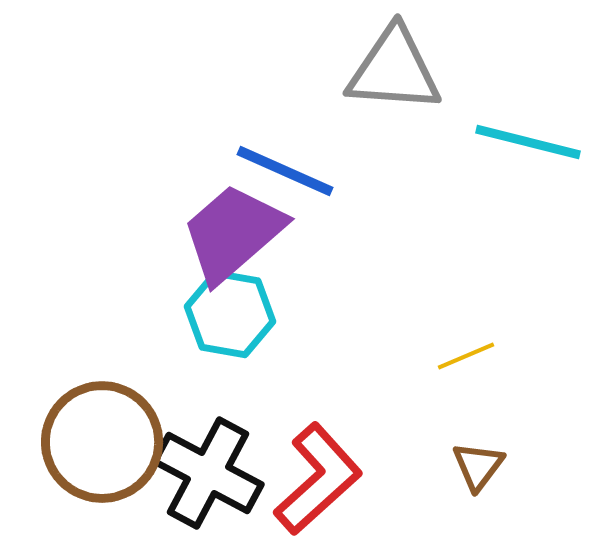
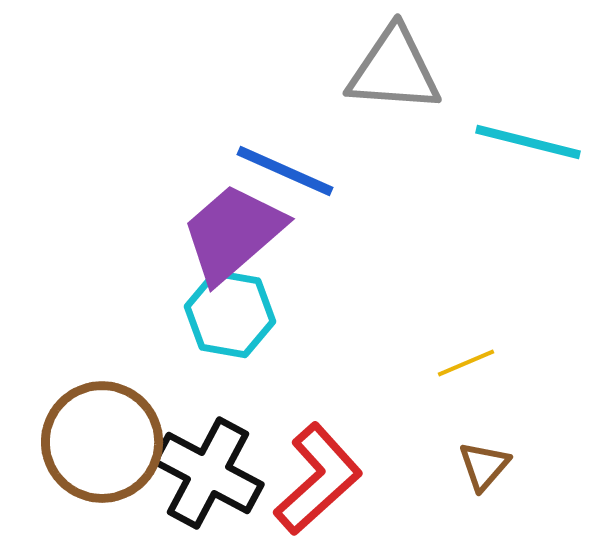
yellow line: moved 7 px down
brown triangle: moved 6 px right; rotated 4 degrees clockwise
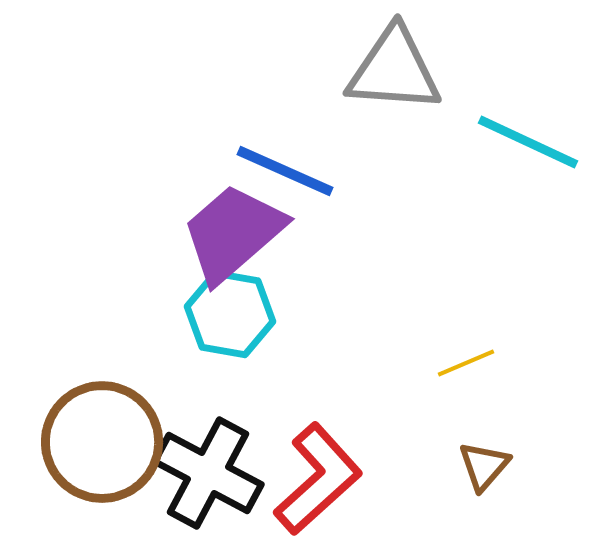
cyan line: rotated 11 degrees clockwise
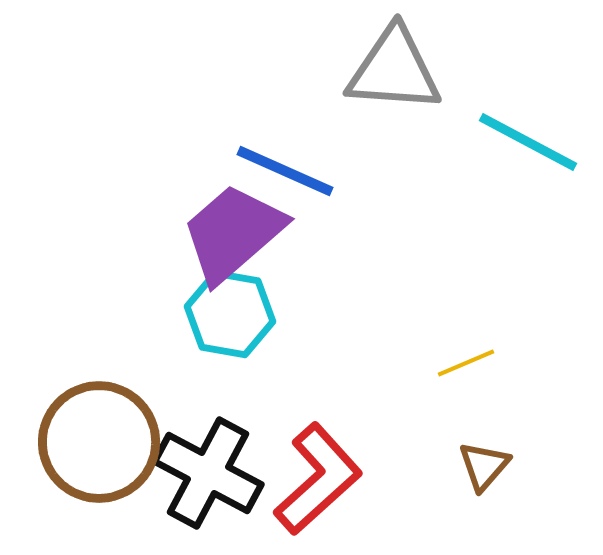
cyan line: rotated 3 degrees clockwise
brown circle: moved 3 px left
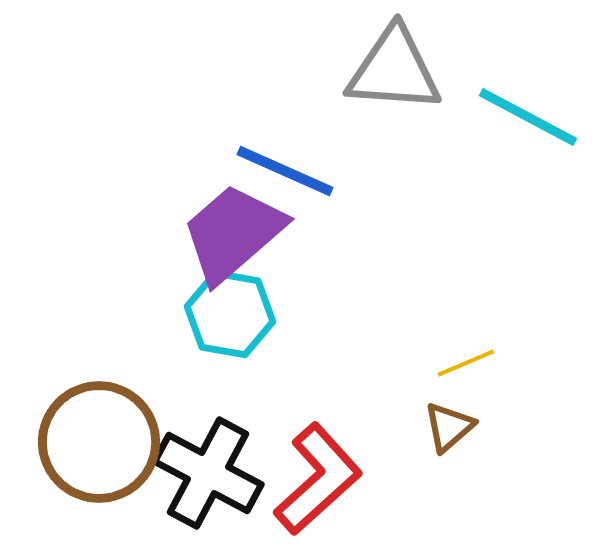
cyan line: moved 25 px up
brown triangle: moved 35 px left, 39 px up; rotated 8 degrees clockwise
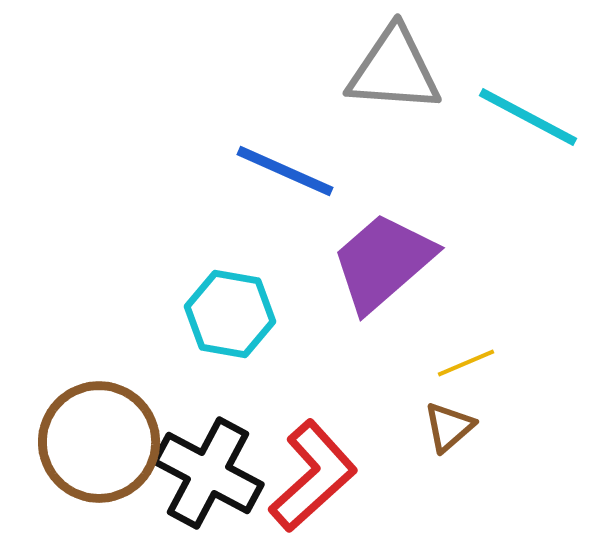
purple trapezoid: moved 150 px right, 29 px down
red L-shape: moved 5 px left, 3 px up
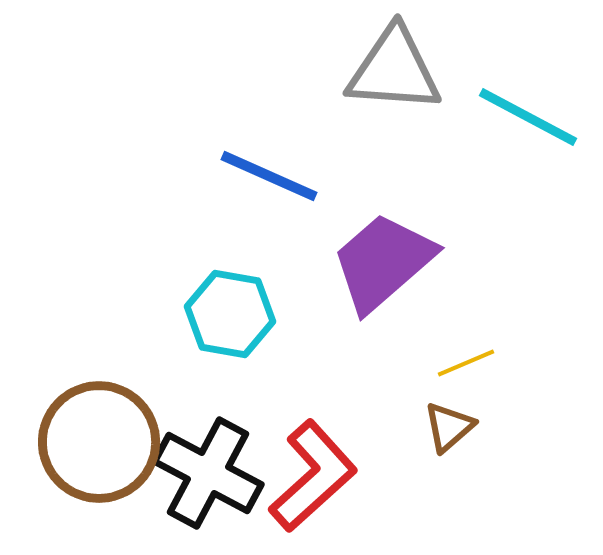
blue line: moved 16 px left, 5 px down
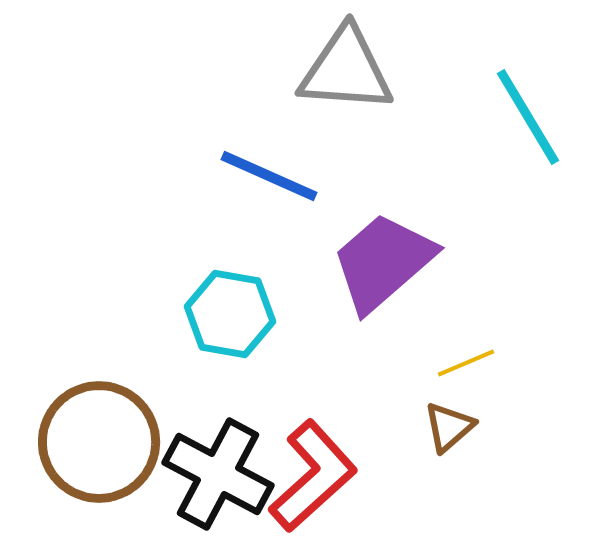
gray triangle: moved 48 px left
cyan line: rotated 31 degrees clockwise
black cross: moved 10 px right, 1 px down
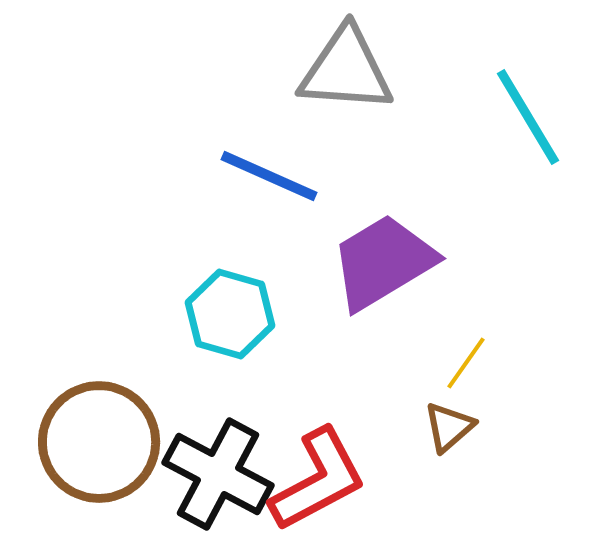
purple trapezoid: rotated 10 degrees clockwise
cyan hexagon: rotated 6 degrees clockwise
yellow line: rotated 32 degrees counterclockwise
red L-shape: moved 5 px right, 4 px down; rotated 14 degrees clockwise
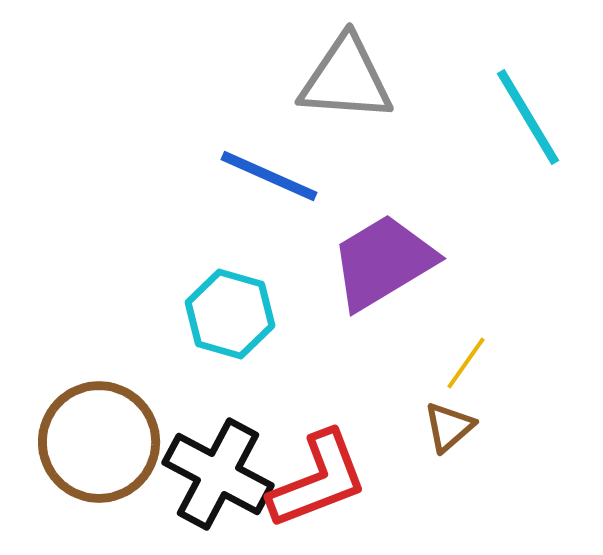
gray triangle: moved 9 px down
red L-shape: rotated 7 degrees clockwise
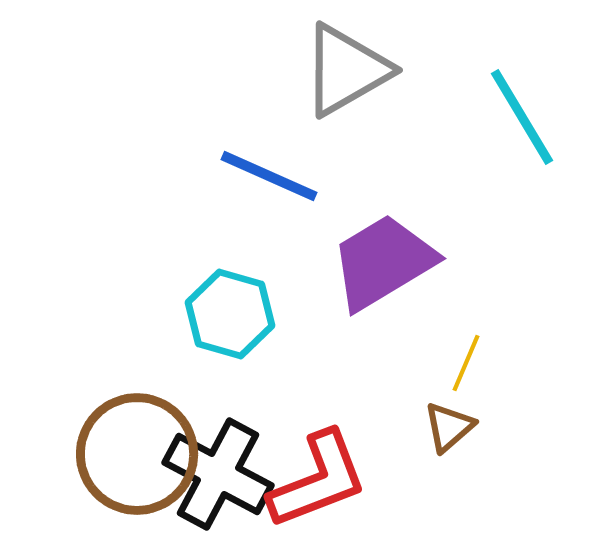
gray triangle: moved 9 px up; rotated 34 degrees counterclockwise
cyan line: moved 6 px left
yellow line: rotated 12 degrees counterclockwise
brown circle: moved 38 px right, 12 px down
